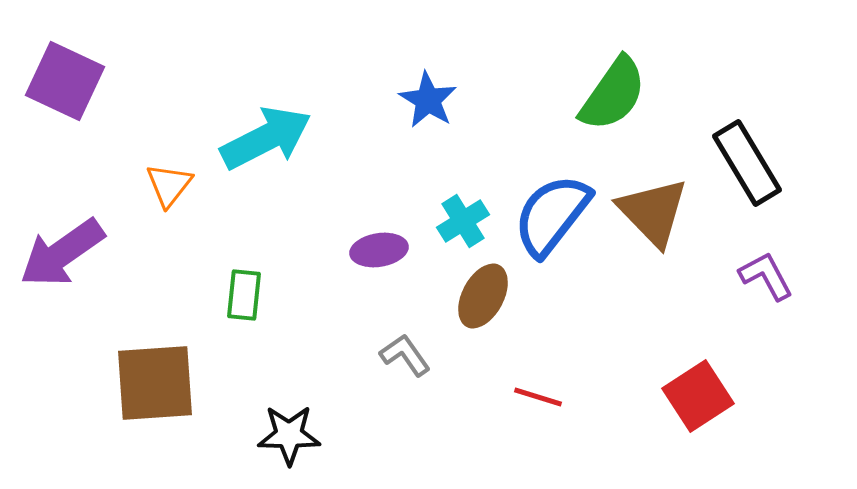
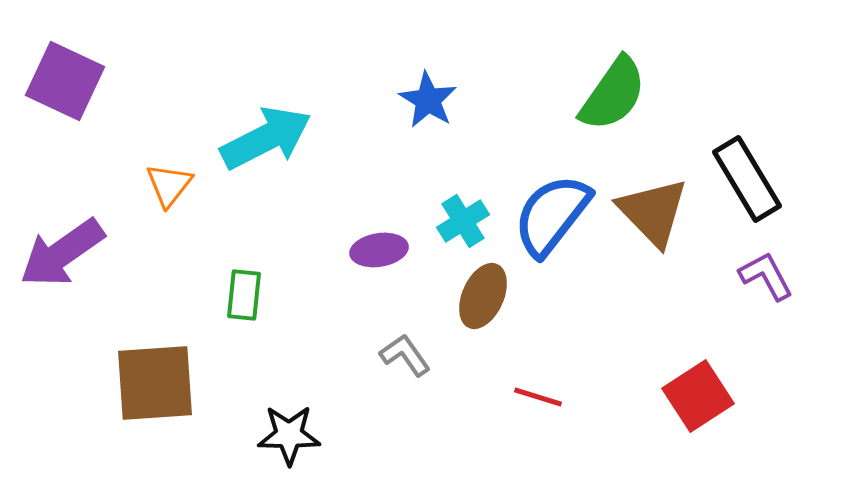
black rectangle: moved 16 px down
brown ellipse: rotated 4 degrees counterclockwise
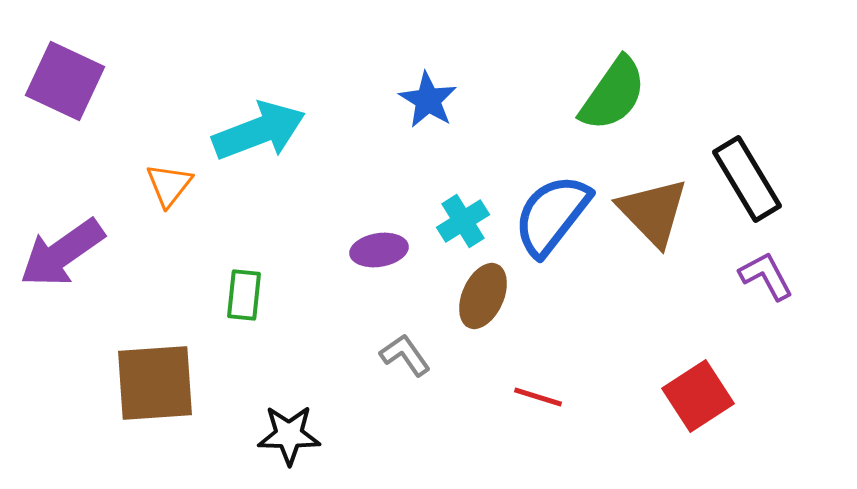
cyan arrow: moved 7 px left, 7 px up; rotated 6 degrees clockwise
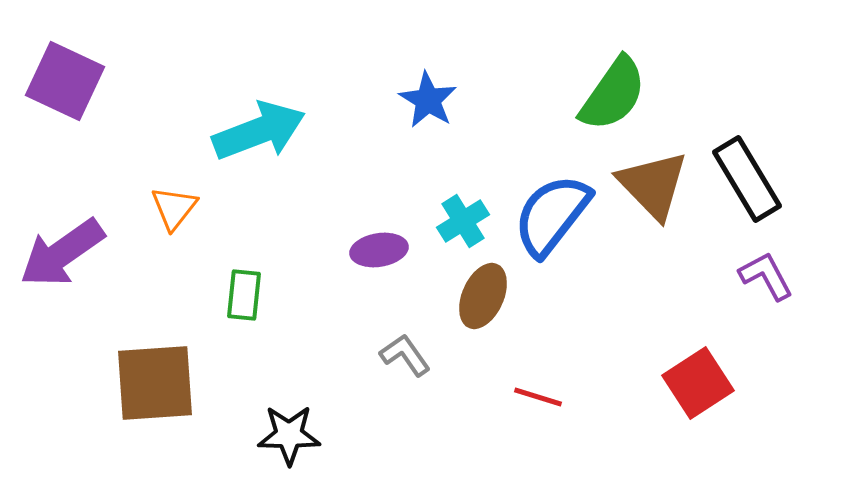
orange triangle: moved 5 px right, 23 px down
brown triangle: moved 27 px up
red square: moved 13 px up
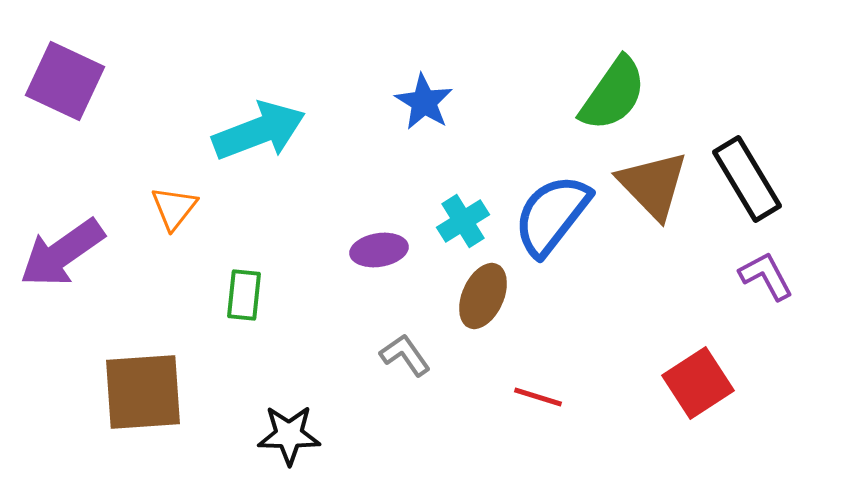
blue star: moved 4 px left, 2 px down
brown square: moved 12 px left, 9 px down
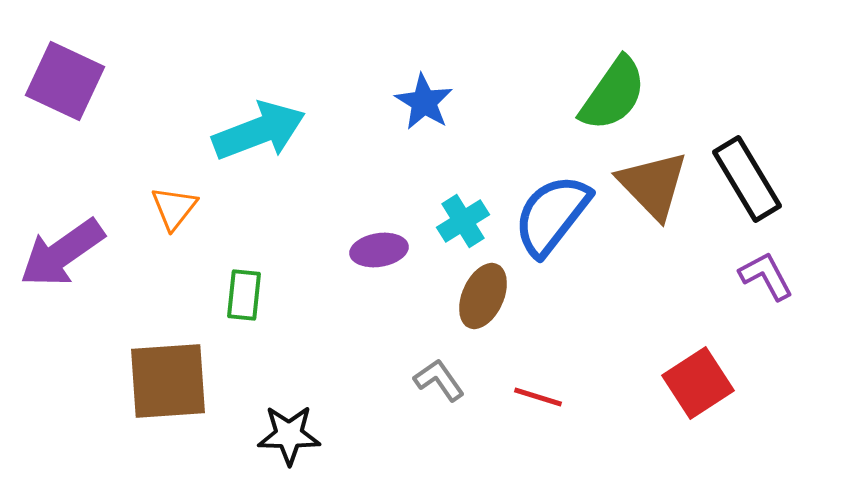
gray L-shape: moved 34 px right, 25 px down
brown square: moved 25 px right, 11 px up
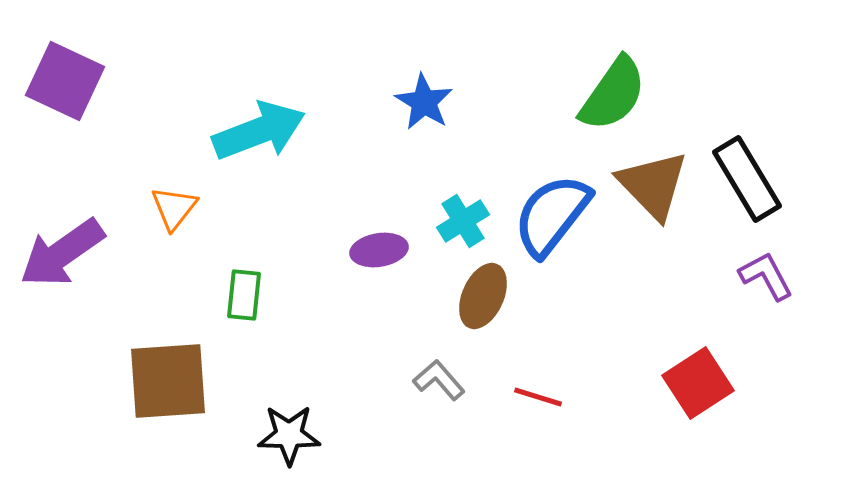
gray L-shape: rotated 6 degrees counterclockwise
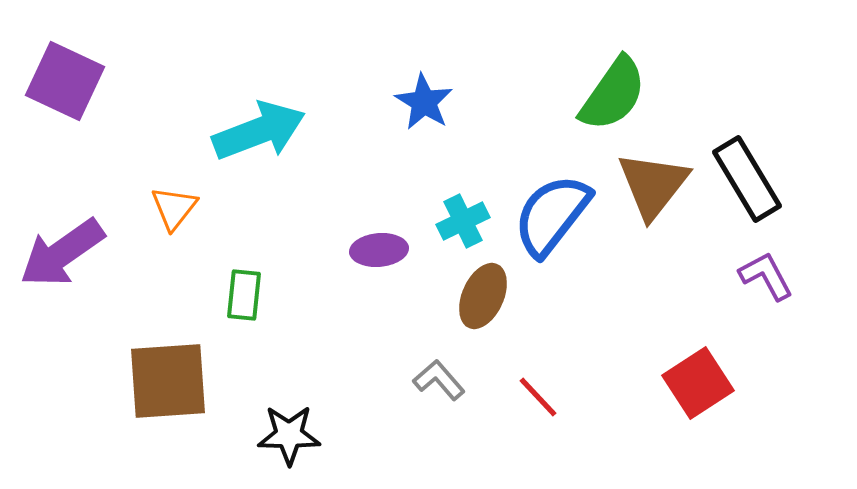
brown triangle: rotated 22 degrees clockwise
cyan cross: rotated 6 degrees clockwise
purple ellipse: rotated 4 degrees clockwise
red line: rotated 30 degrees clockwise
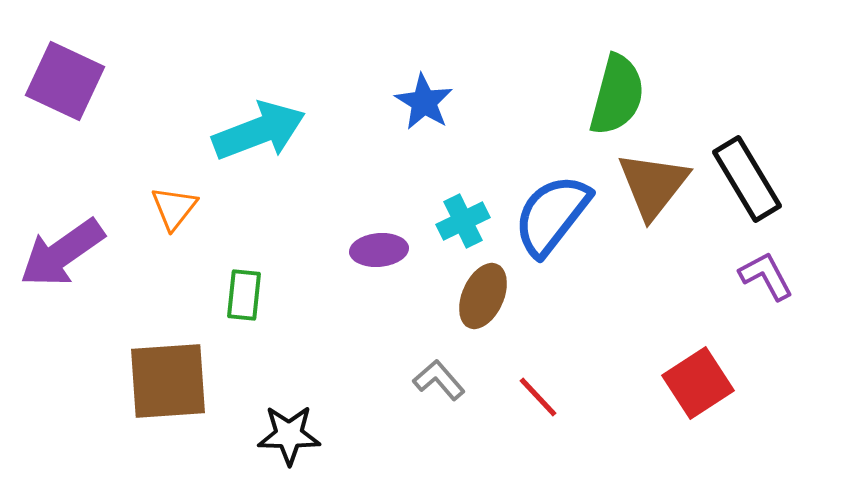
green semicircle: moved 4 px right, 1 px down; rotated 20 degrees counterclockwise
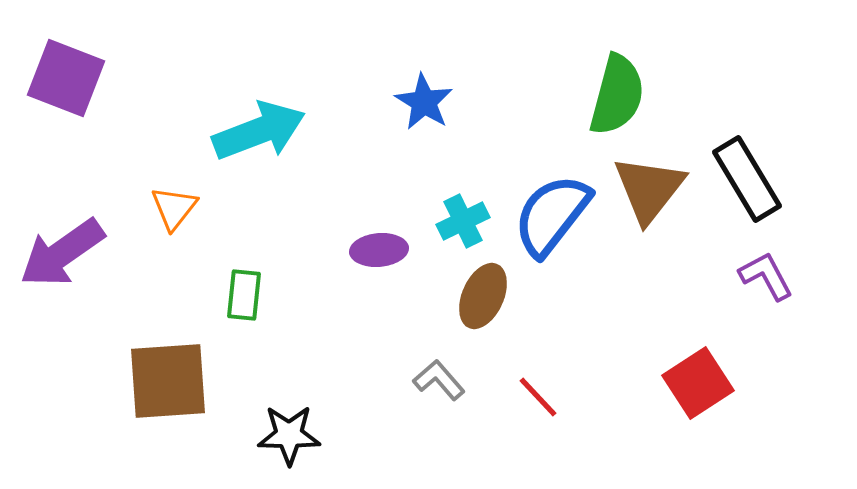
purple square: moved 1 px right, 3 px up; rotated 4 degrees counterclockwise
brown triangle: moved 4 px left, 4 px down
